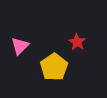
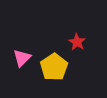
pink triangle: moved 2 px right, 12 px down
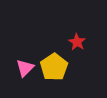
pink triangle: moved 3 px right, 10 px down
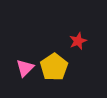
red star: moved 1 px right, 1 px up; rotated 18 degrees clockwise
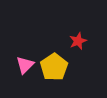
pink triangle: moved 3 px up
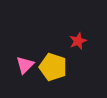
yellow pentagon: moved 1 px left; rotated 20 degrees counterclockwise
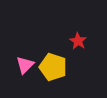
red star: rotated 18 degrees counterclockwise
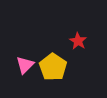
yellow pentagon: rotated 16 degrees clockwise
